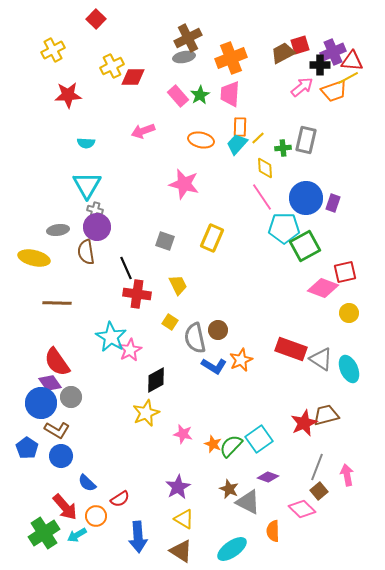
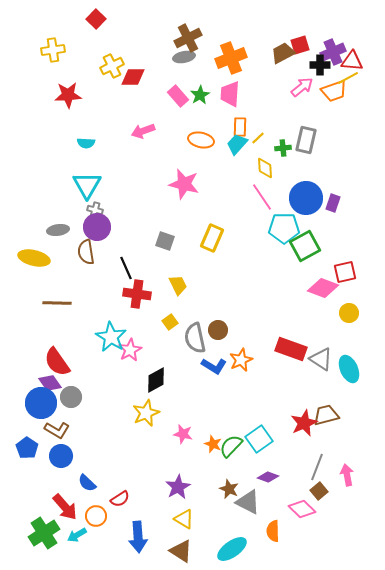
yellow cross at (53, 50): rotated 20 degrees clockwise
yellow square at (170, 322): rotated 21 degrees clockwise
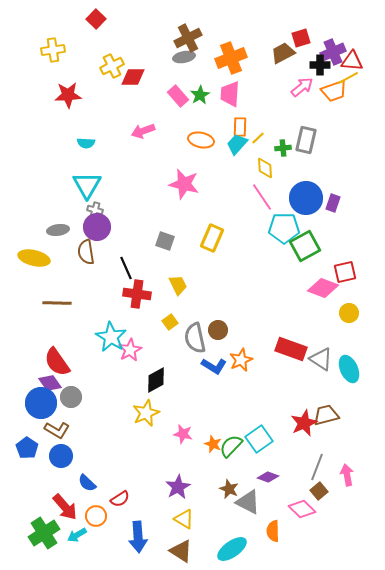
red square at (300, 45): moved 1 px right, 7 px up
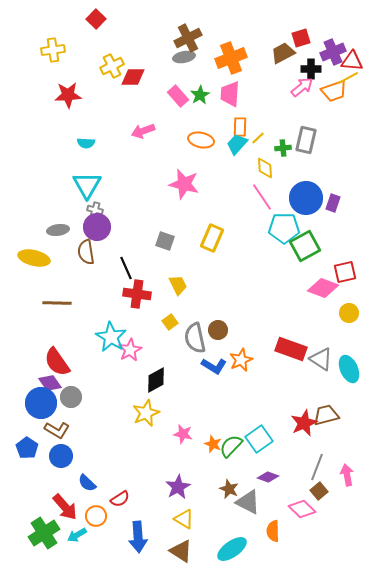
black cross at (320, 65): moved 9 px left, 4 px down
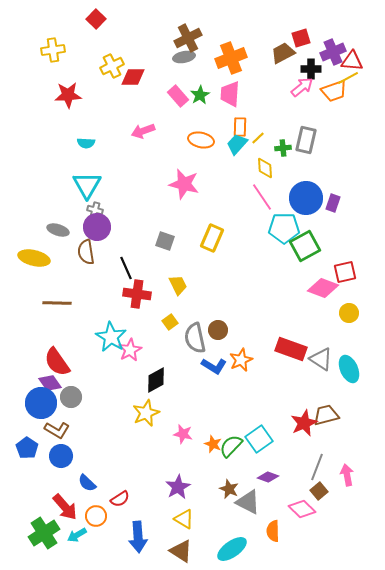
gray ellipse at (58, 230): rotated 25 degrees clockwise
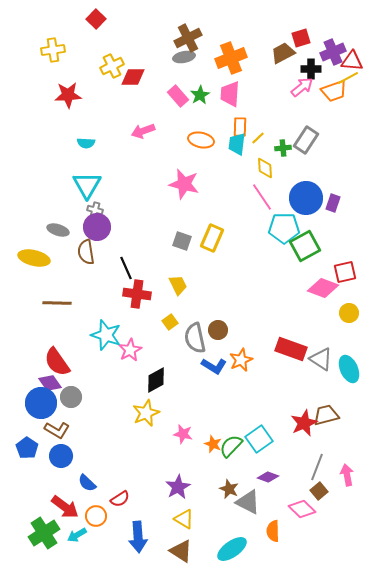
gray rectangle at (306, 140): rotated 20 degrees clockwise
cyan trapezoid at (237, 144): rotated 35 degrees counterclockwise
gray square at (165, 241): moved 17 px right
cyan star at (111, 337): moved 5 px left, 2 px up; rotated 12 degrees counterclockwise
red arrow at (65, 507): rotated 12 degrees counterclockwise
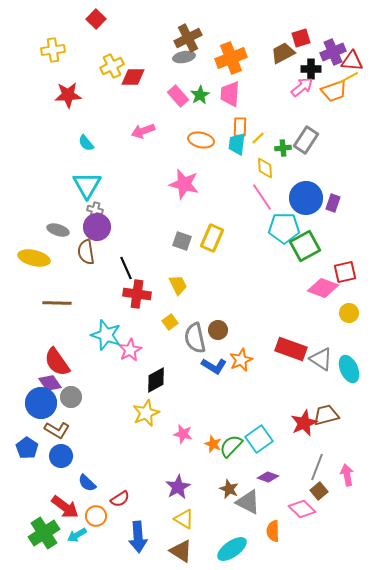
cyan semicircle at (86, 143): rotated 48 degrees clockwise
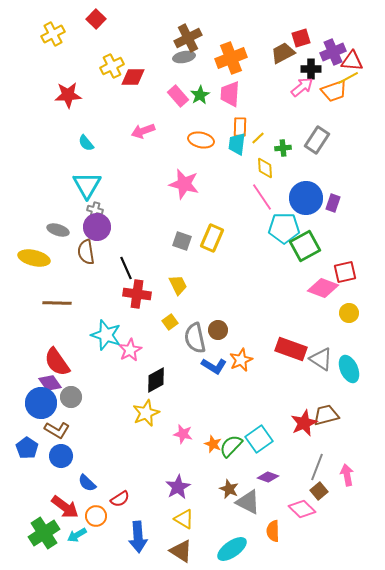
yellow cross at (53, 50): moved 16 px up; rotated 20 degrees counterclockwise
gray rectangle at (306, 140): moved 11 px right
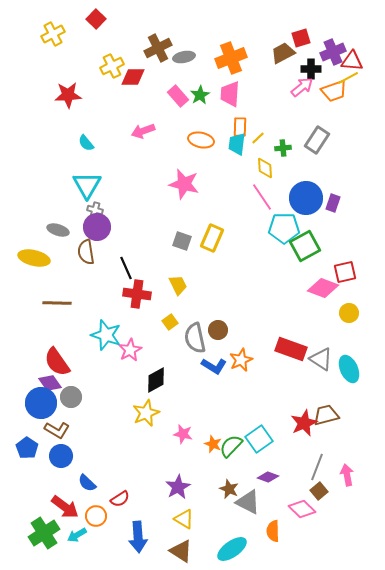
brown cross at (188, 38): moved 30 px left, 10 px down
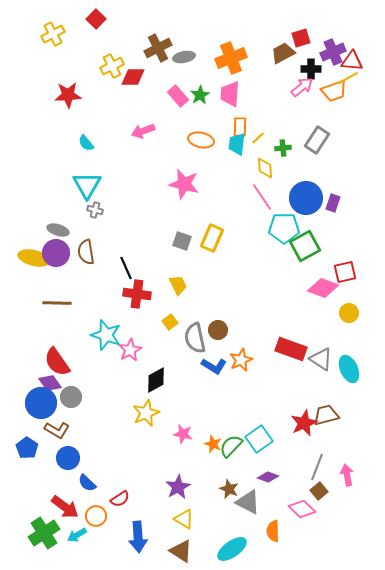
purple circle at (97, 227): moved 41 px left, 26 px down
blue circle at (61, 456): moved 7 px right, 2 px down
